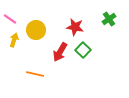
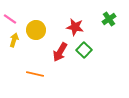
green square: moved 1 px right
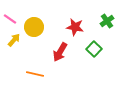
green cross: moved 2 px left, 2 px down
yellow circle: moved 2 px left, 3 px up
yellow arrow: rotated 24 degrees clockwise
green square: moved 10 px right, 1 px up
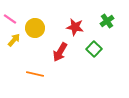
yellow circle: moved 1 px right, 1 px down
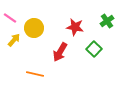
pink line: moved 1 px up
yellow circle: moved 1 px left
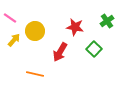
yellow circle: moved 1 px right, 3 px down
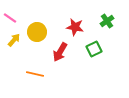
yellow circle: moved 2 px right, 1 px down
green square: rotated 21 degrees clockwise
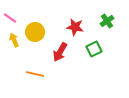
yellow circle: moved 2 px left
yellow arrow: rotated 64 degrees counterclockwise
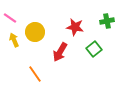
green cross: rotated 24 degrees clockwise
green square: rotated 14 degrees counterclockwise
orange line: rotated 42 degrees clockwise
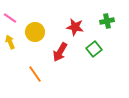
yellow arrow: moved 4 px left, 2 px down
